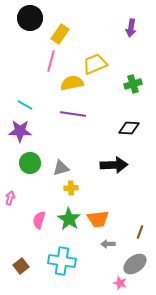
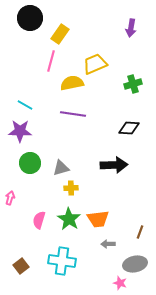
gray ellipse: rotated 25 degrees clockwise
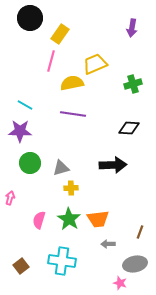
purple arrow: moved 1 px right
black arrow: moved 1 px left
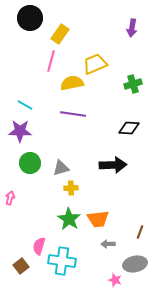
pink semicircle: moved 26 px down
pink star: moved 5 px left, 3 px up
